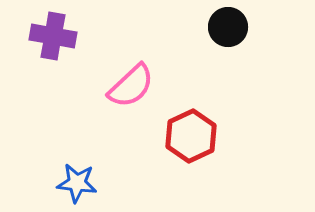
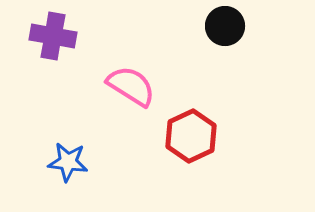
black circle: moved 3 px left, 1 px up
pink semicircle: rotated 105 degrees counterclockwise
blue star: moved 9 px left, 21 px up
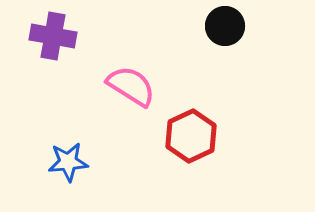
blue star: rotated 12 degrees counterclockwise
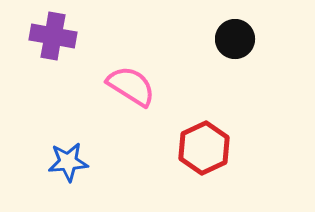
black circle: moved 10 px right, 13 px down
red hexagon: moved 13 px right, 12 px down
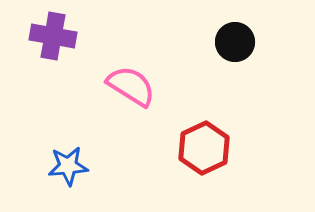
black circle: moved 3 px down
blue star: moved 4 px down
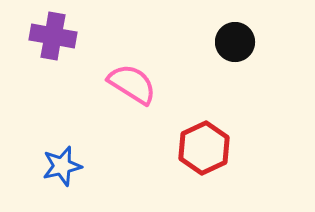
pink semicircle: moved 1 px right, 2 px up
blue star: moved 6 px left; rotated 9 degrees counterclockwise
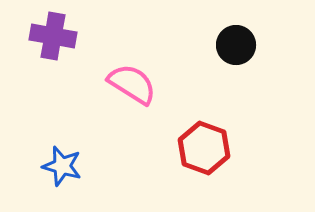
black circle: moved 1 px right, 3 px down
red hexagon: rotated 15 degrees counterclockwise
blue star: rotated 30 degrees clockwise
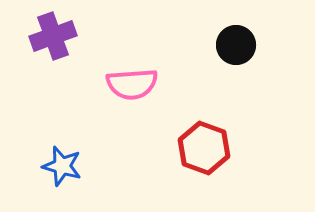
purple cross: rotated 30 degrees counterclockwise
pink semicircle: rotated 144 degrees clockwise
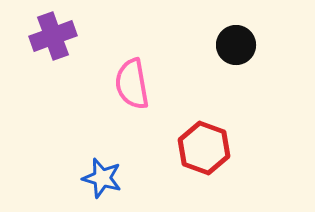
pink semicircle: rotated 84 degrees clockwise
blue star: moved 40 px right, 12 px down
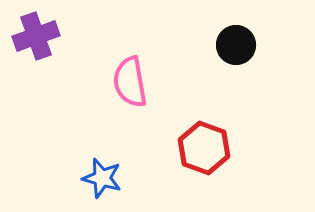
purple cross: moved 17 px left
pink semicircle: moved 2 px left, 2 px up
